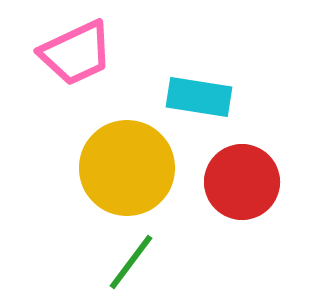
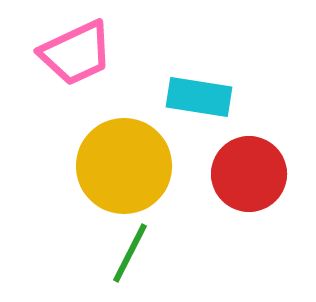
yellow circle: moved 3 px left, 2 px up
red circle: moved 7 px right, 8 px up
green line: moved 1 px left, 9 px up; rotated 10 degrees counterclockwise
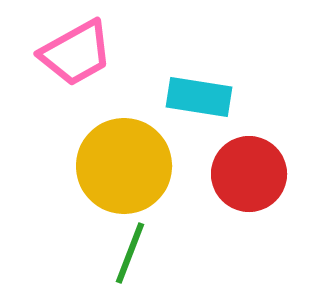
pink trapezoid: rotated 4 degrees counterclockwise
green line: rotated 6 degrees counterclockwise
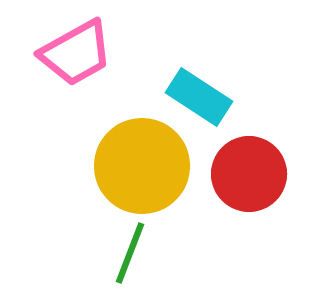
cyan rectangle: rotated 24 degrees clockwise
yellow circle: moved 18 px right
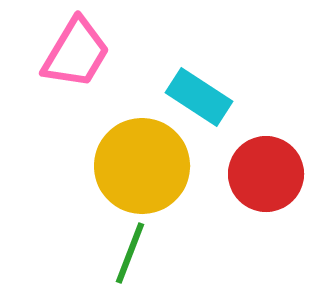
pink trapezoid: rotated 30 degrees counterclockwise
red circle: moved 17 px right
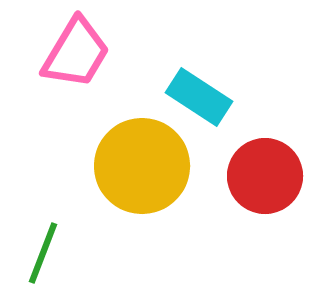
red circle: moved 1 px left, 2 px down
green line: moved 87 px left
